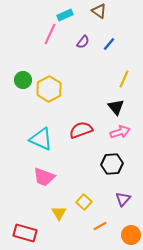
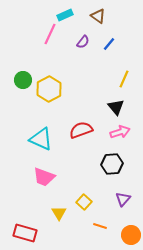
brown triangle: moved 1 px left, 5 px down
orange line: rotated 48 degrees clockwise
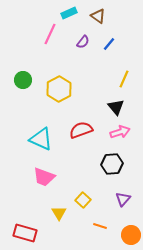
cyan rectangle: moved 4 px right, 2 px up
yellow hexagon: moved 10 px right
yellow square: moved 1 px left, 2 px up
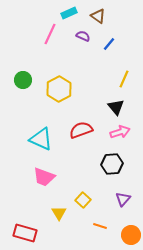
purple semicircle: moved 6 px up; rotated 104 degrees counterclockwise
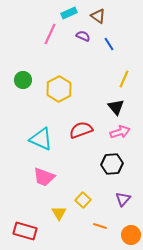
blue line: rotated 72 degrees counterclockwise
red rectangle: moved 2 px up
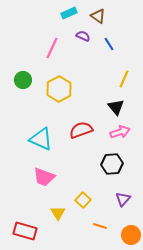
pink line: moved 2 px right, 14 px down
yellow triangle: moved 1 px left
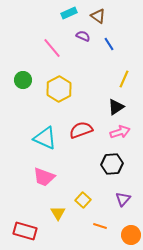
pink line: rotated 65 degrees counterclockwise
black triangle: rotated 36 degrees clockwise
cyan triangle: moved 4 px right, 1 px up
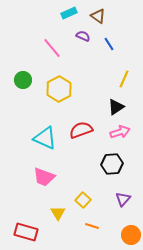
orange line: moved 8 px left
red rectangle: moved 1 px right, 1 px down
